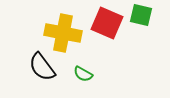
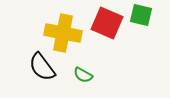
green semicircle: moved 1 px down
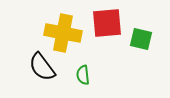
green square: moved 24 px down
red square: rotated 28 degrees counterclockwise
green semicircle: rotated 54 degrees clockwise
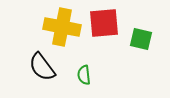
red square: moved 3 px left
yellow cross: moved 1 px left, 6 px up
green semicircle: moved 1 px right
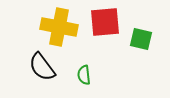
red square: moved 1 px right, 1 px up
yellow cross: moved 3 px left
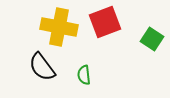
red square: rotated 16 degrees counterclockwise
green square: moved 11 px right; rotated 20 degrees clockwise
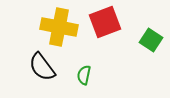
green square: moved 1 px left, 1 px down
green semicircle: rotated 18 degrees clockwise
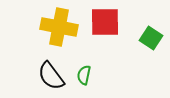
red square: rotated 20 degrees clockwise
green square: moved 2 px up
black semicircle: moved 9 px right, 9 px down
